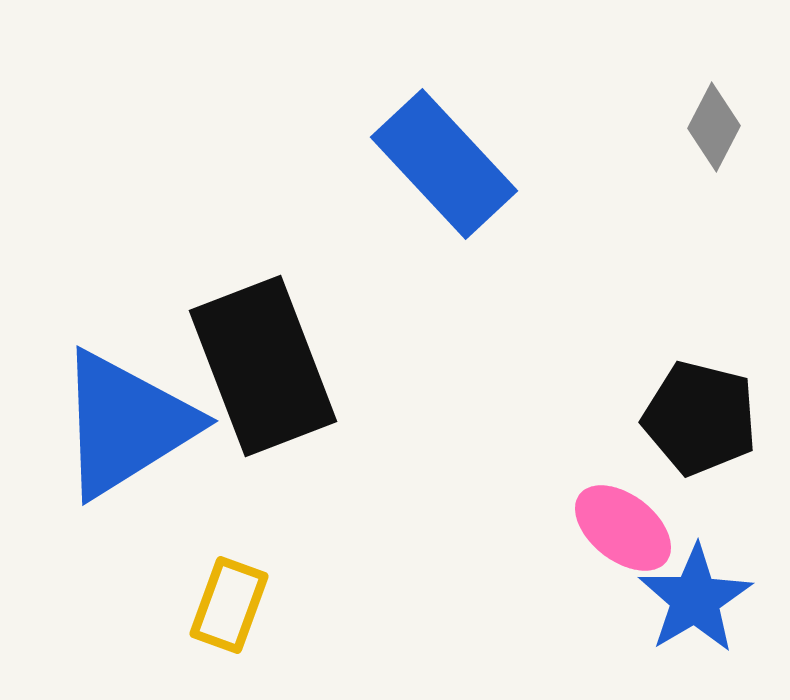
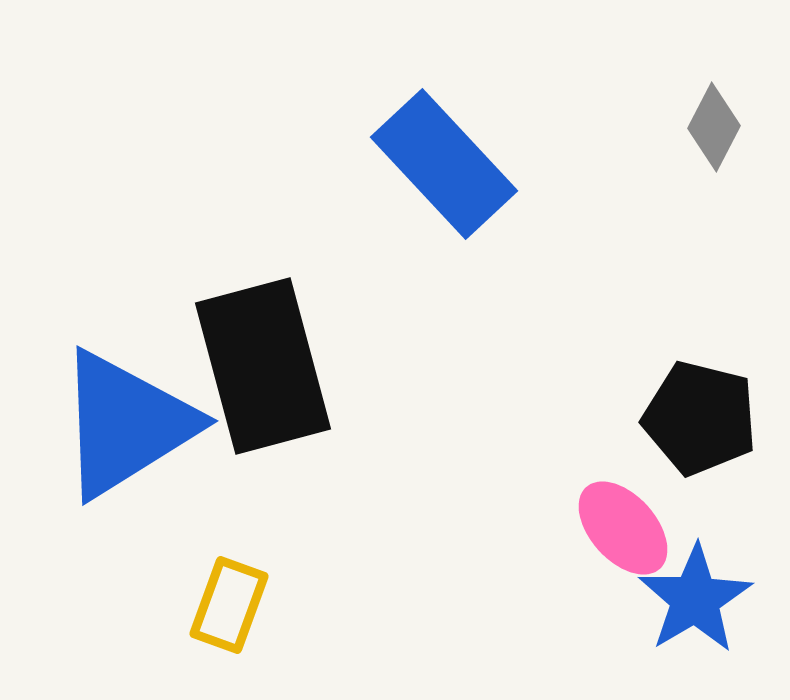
black rectangle: rotated 6 degrees clockwise
pink ellipse: rotated 10 degrees clockwise
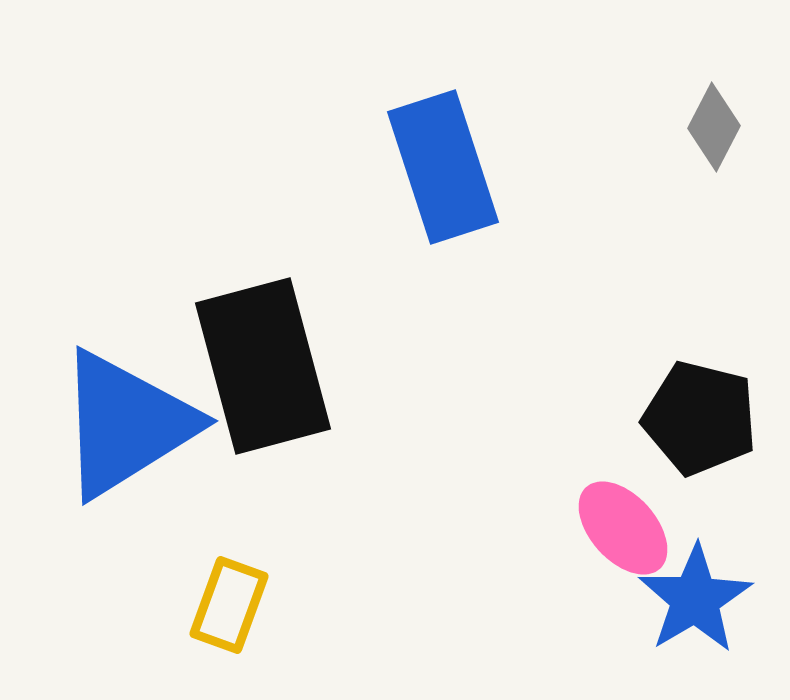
blue rectangle: moved 1 px left, 3 px down; rotated 25 degrees clockwise
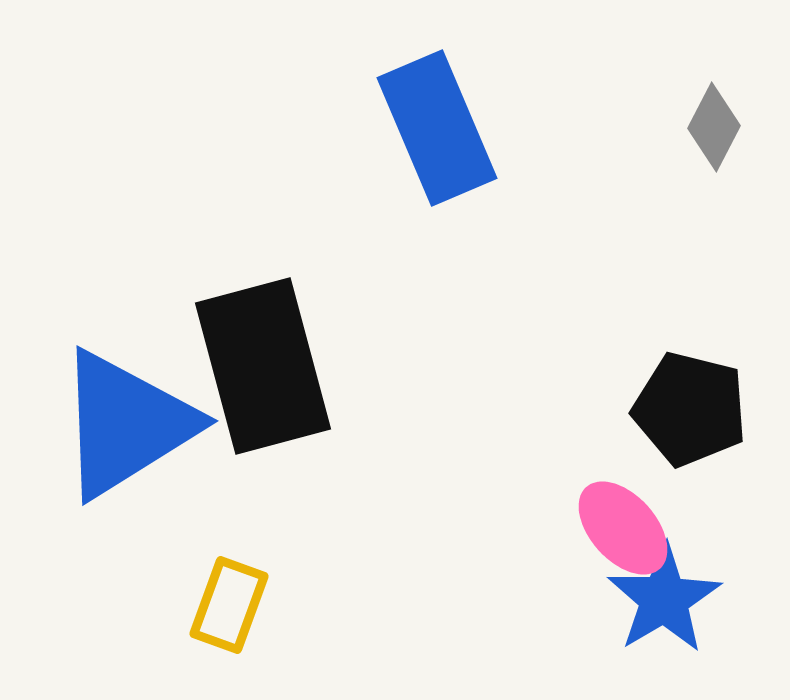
blue rectangle: moved 6 px left, 39 px up; rotated 5 degrees counterclockwise
black pentagon: moved 10 px left, 9 px up
blue star: moved 31 px left
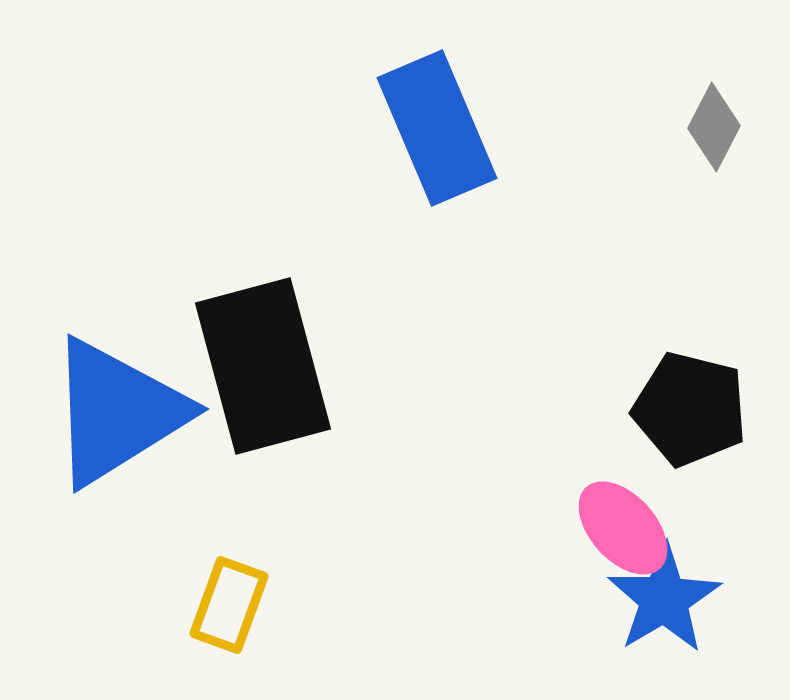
blue triangle: moved 9 px left, 12 px up
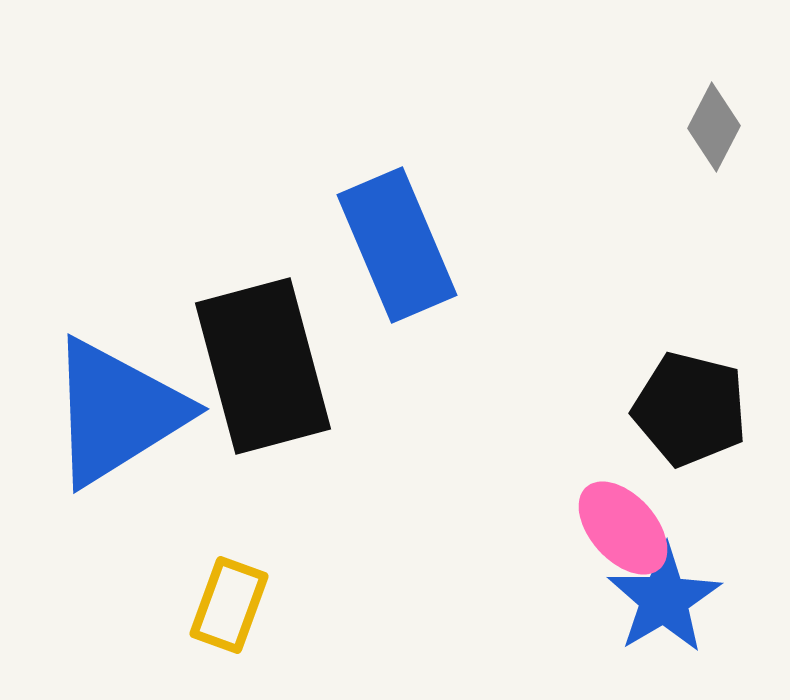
blue rectangle: moved 40 px left, 117 px down
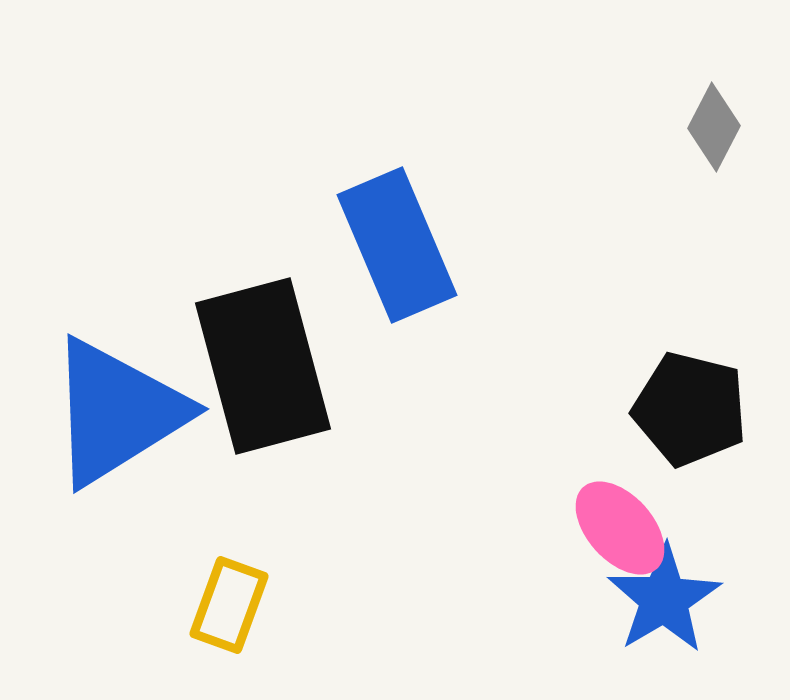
pink ellipse: moved 3 px left
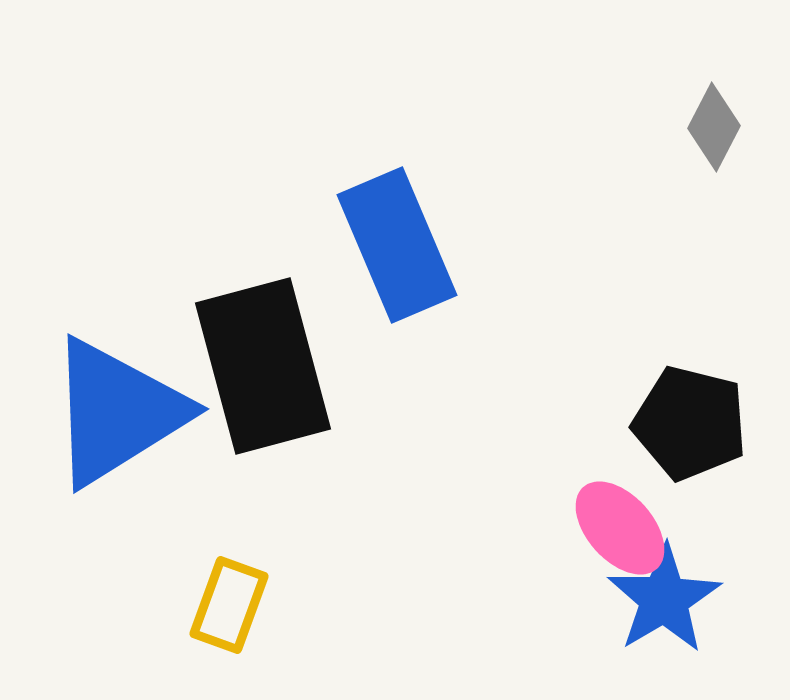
black pentagon: moved 14 px down
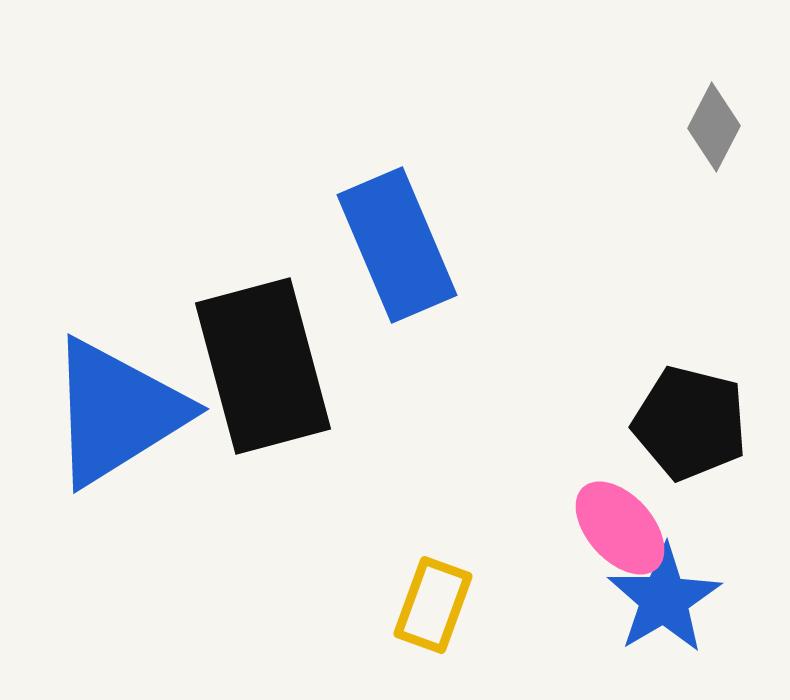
yellow rectangle: moved 204 px right
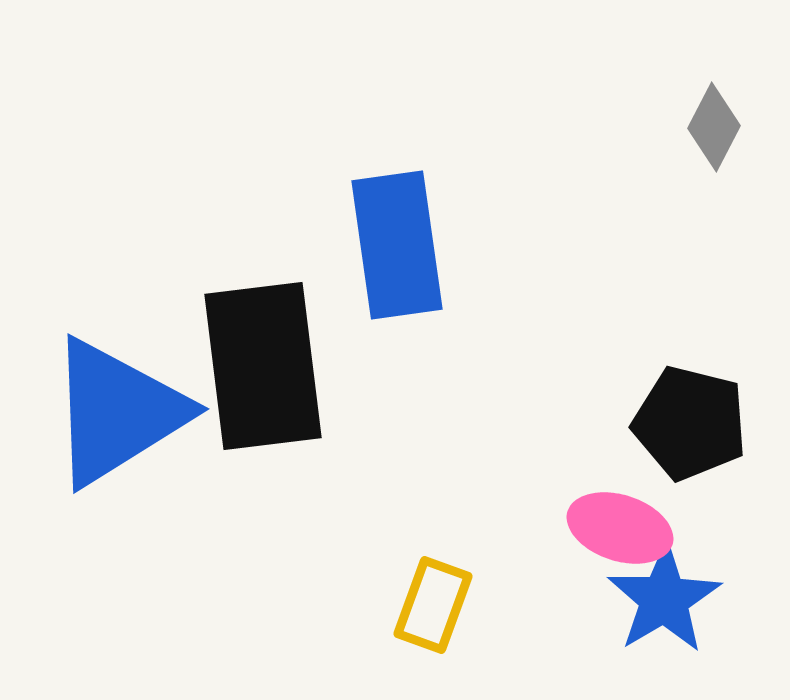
blue rectangle: rotated 15 degrees clockwise
black rectangle: rotated 8 degrees clockwise
pink ellipse: rotated 30 degrees counterclockwise
